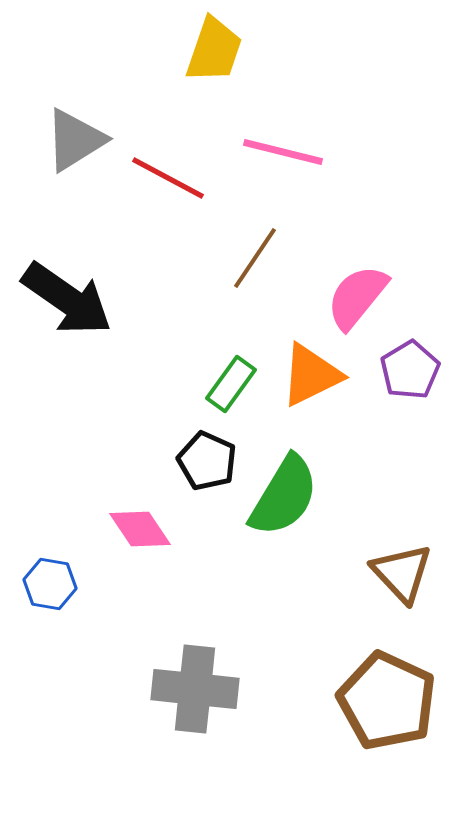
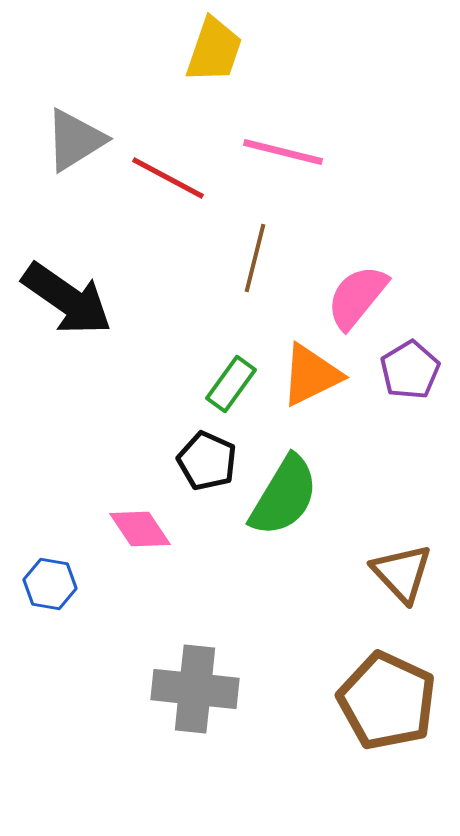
brown line: rotated 20 degrees counterclockwise
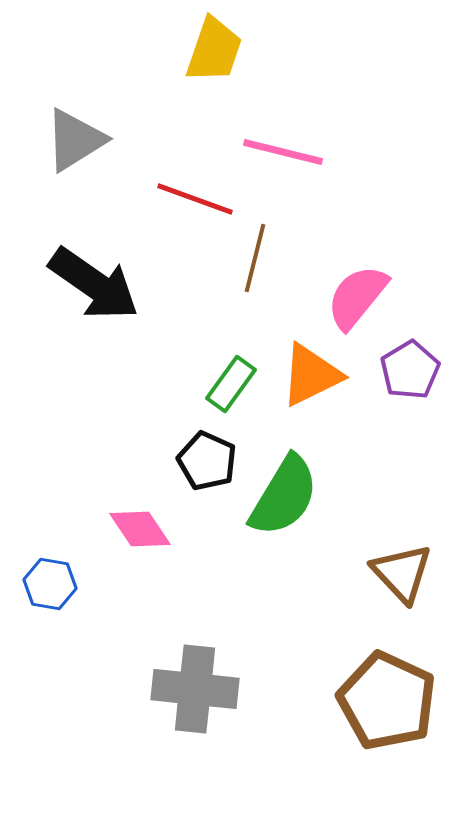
red line: moved 27 px right, 21 px down; rotated 8 degrees counterclockwise
black arrow: moved 27 px right, 15 px up
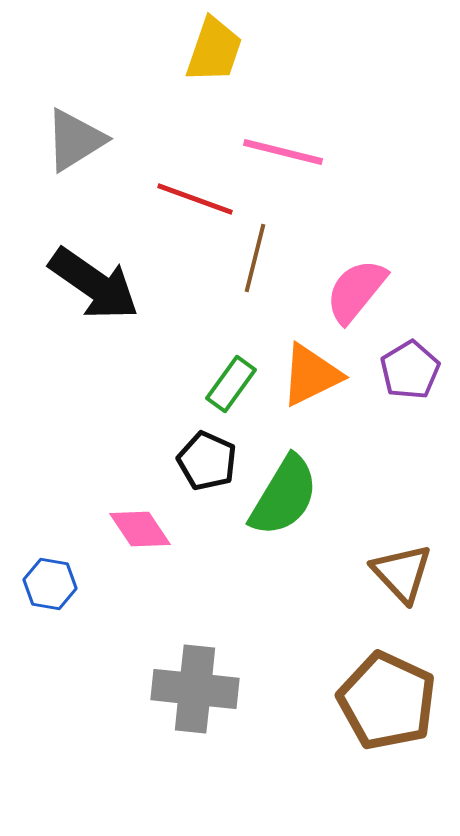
pink semicircle: moved 1 px left, 6 px up
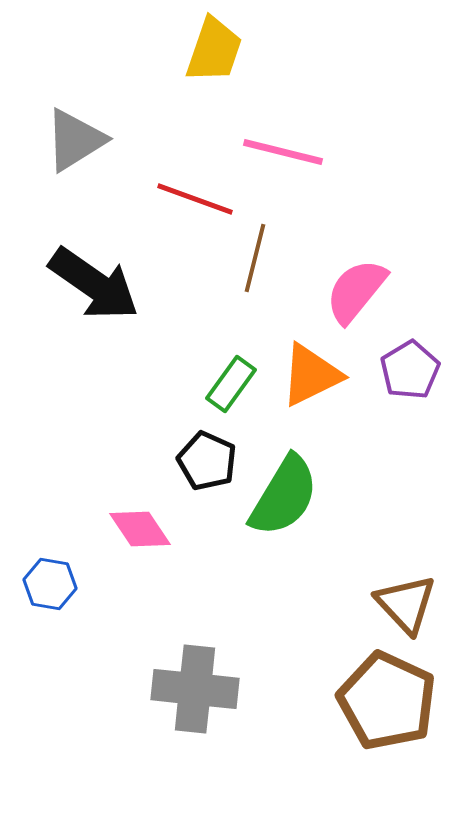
brown triangle: moved 4 px right, 31 px down
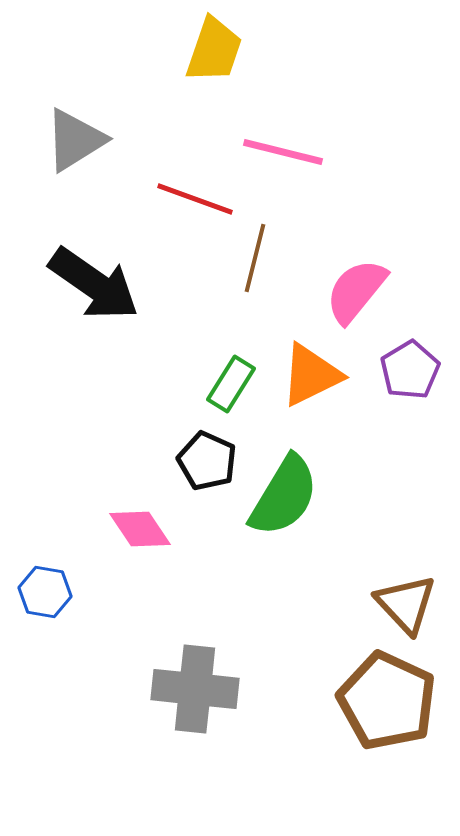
green rectangle: rotated 4 degrees counterclockwise
blue hexagon: moved 5 px left, 8 px down
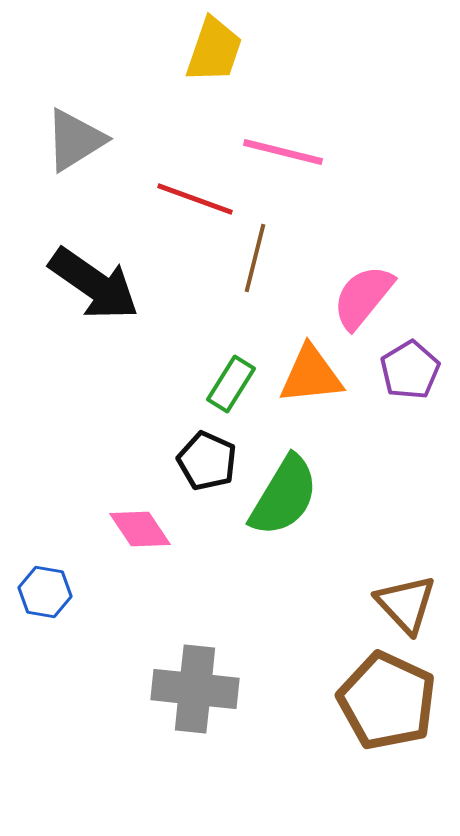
pink semicircle: moved 7 px right, 6 px down
orange triangle: rotated 20 degrees clockwise
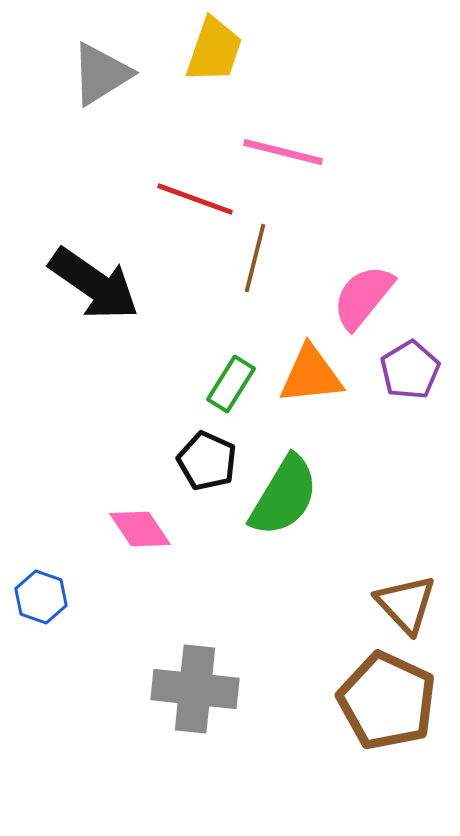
gray triangle: moved 26 px right, 66 px up
blue hexagon: moved 4 px left, 5 px down; rotated 9 degrees clockwise
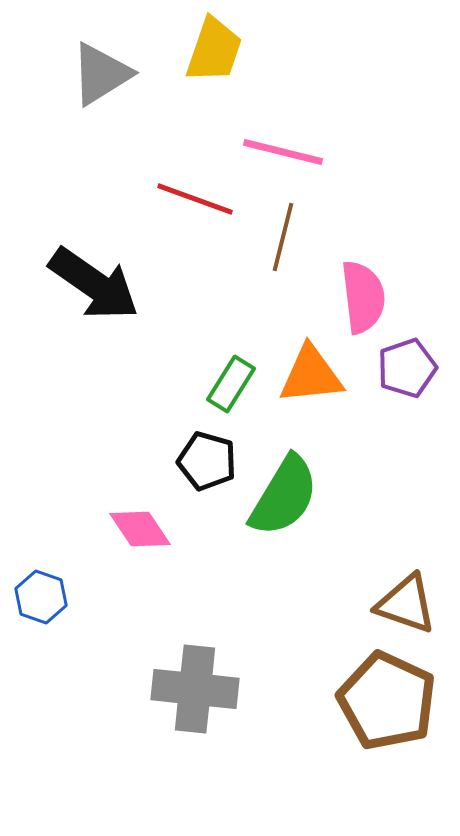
brown line: moved 28 px right, 21 px up
pink semicircle: rotated 134 degrees clockwise
purple pentagon: moved 3 px left, 2 px up; rotated 12 degrees clockwise
black pentagon: rotated 8 degrees counterclockwise
brown triangle: rotated 28 degrees counterclockwise
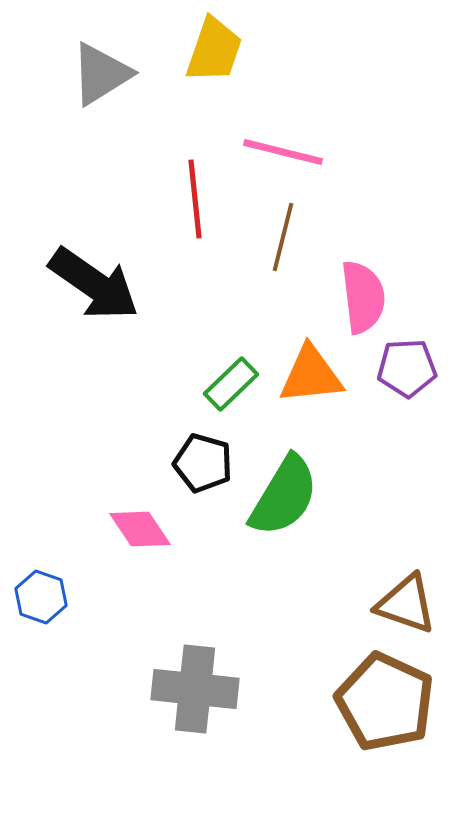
red line: rotated 64 degrees clockwise
purple pentagon: rotated 16 degrees clockwise
green rectangle: rotated 14 degrees clockwise
black pentagon: moved 4 px left, 2 px down
brown pentagon: moved 2 px left, 1 px down
